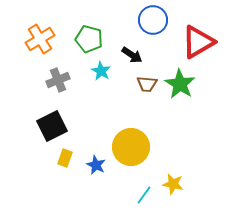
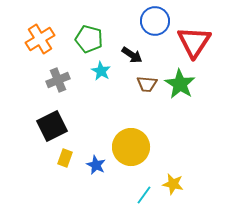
blue circle: moved 2 px right, 1 px down
red triangle: moved 4 px left; rotated 27 degrees counterclockwise
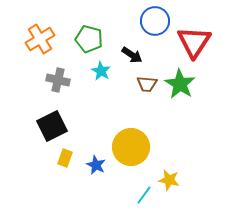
gray cross: rotated 35 degrees clockwise
yellow star: moved 4 px left, 4 px up
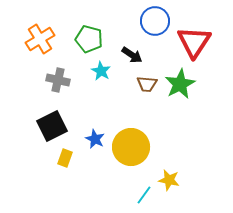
green star: rotated 12 degrees clockwise
blue star: moved 1 px left, 26 px up
